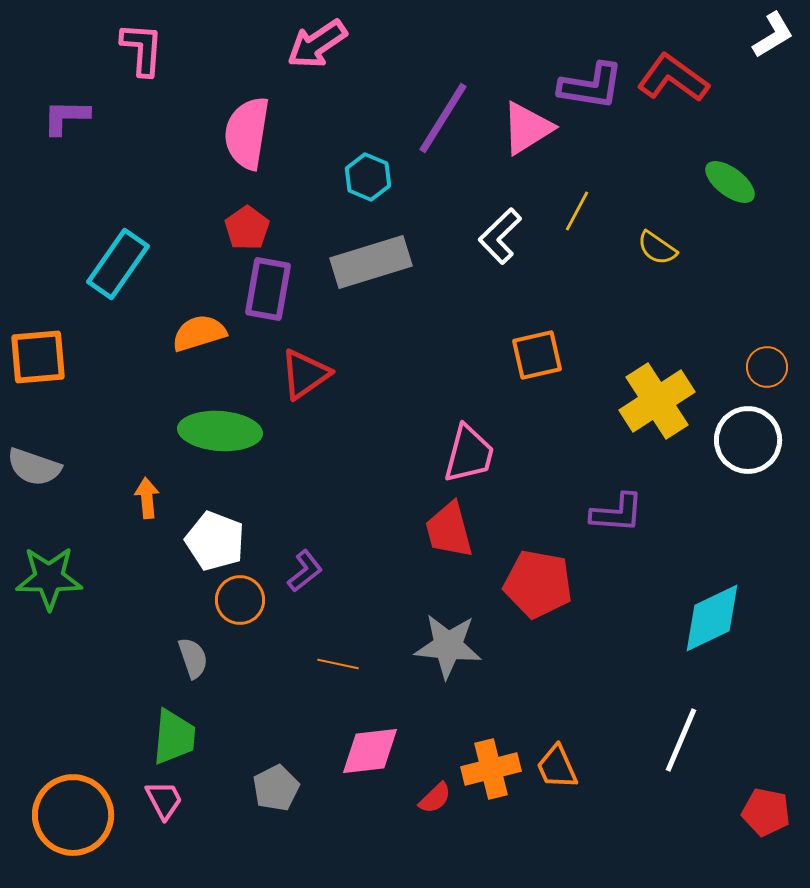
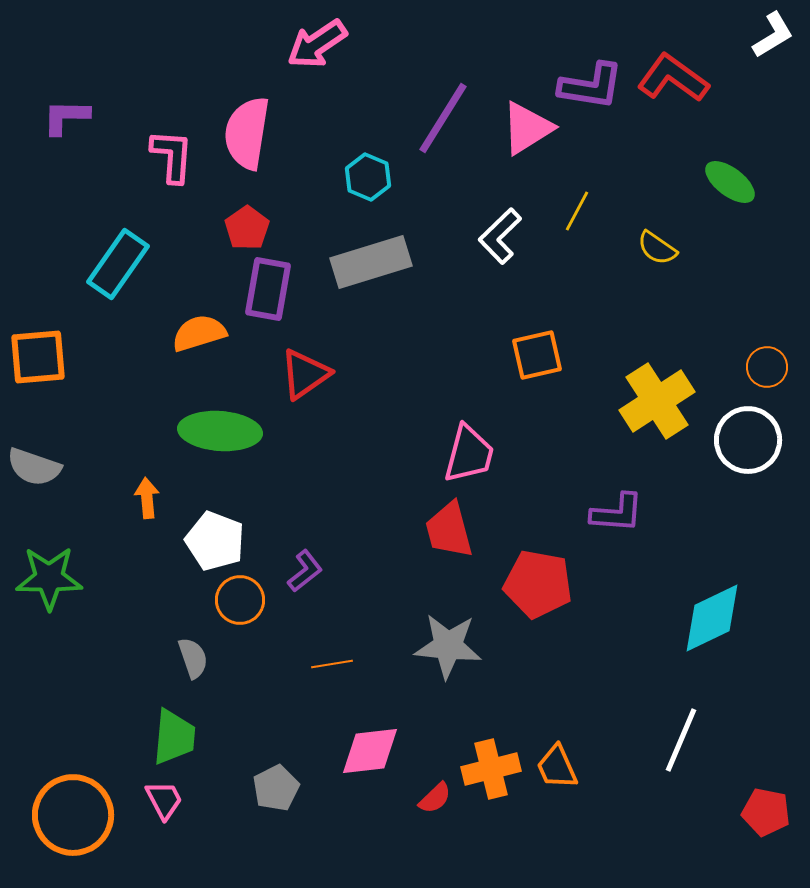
pink L-shape at (142, 49): moved 30 px right, 107 px down
orange line at (338, 664): moved 6 px left; rotated 21 degrees counterclockwise
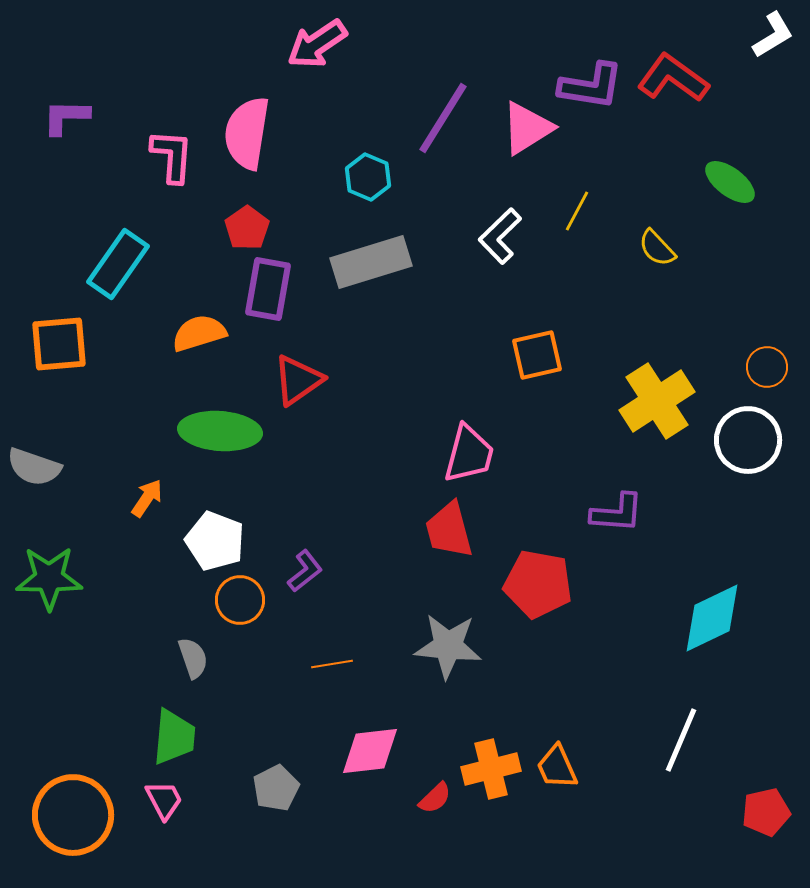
yellow semicircle at (657, 248): rotated 12 degrees clockwise
orange square at (38, 357): moved 21 px right, 13 px up
red triangle at (305, 374): moved 7 px left, 6 px down
orange arrow at (147, 498): rotated 39 degrees clockwise
red pentagon at (766, 812): rotated 24 degrees counterclockwise
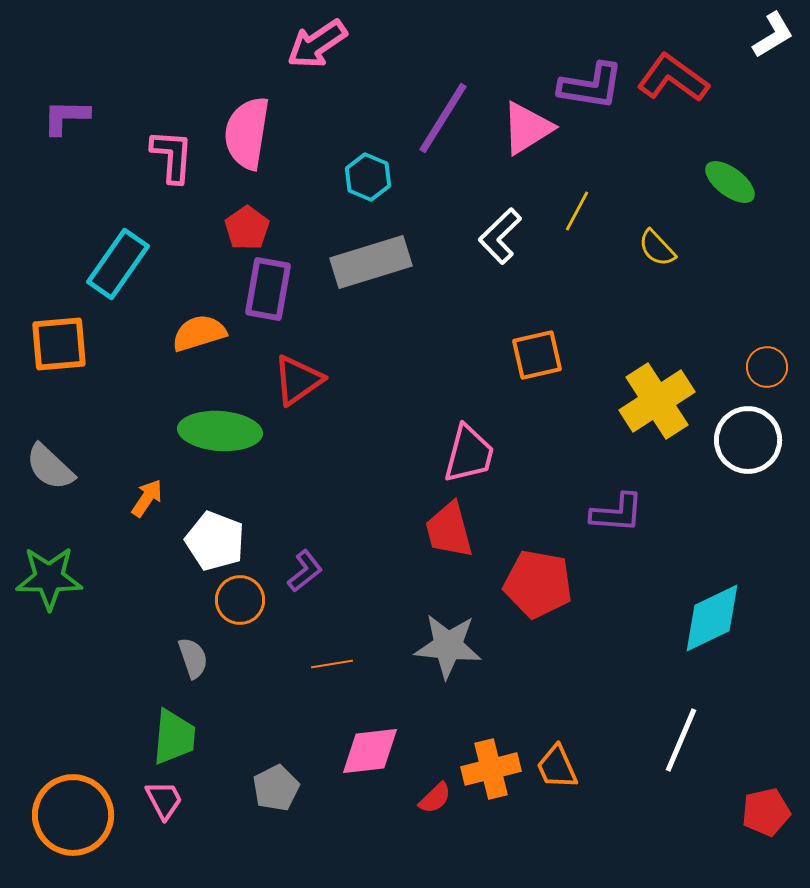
gray semicircle at (34, 467): moved 16 px right; rotated 24 degrees clockwise
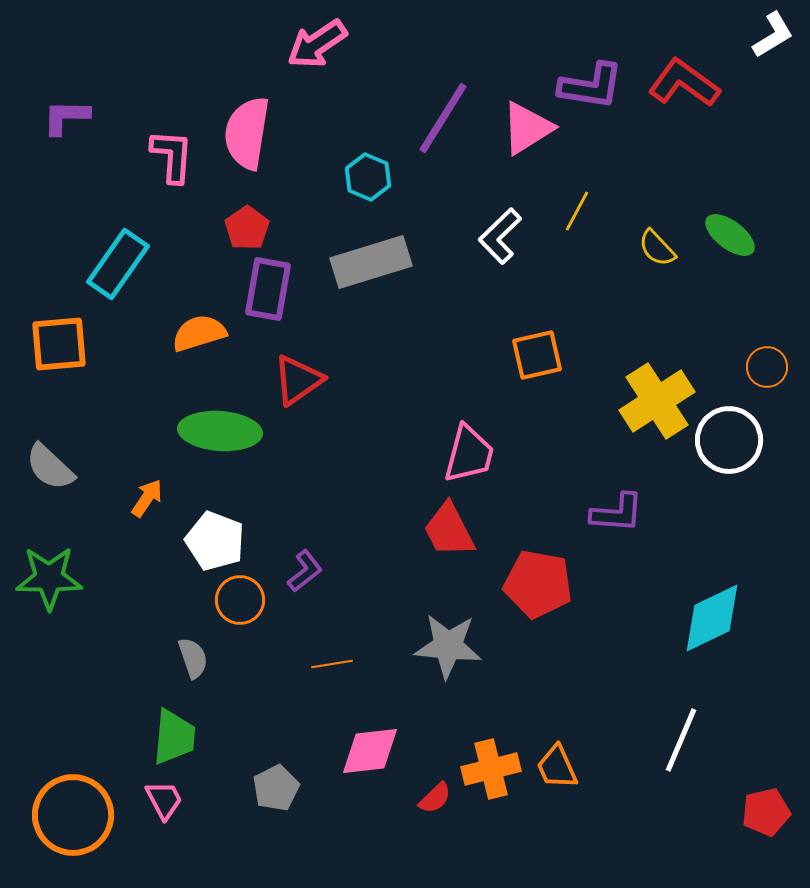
red L-shape at (673, 78): moved 11 px right, 5 px down
green ellipse at (730, 182): moved 53 px down
white circle at (748, 440): moved 19 px left
red trapezoid at (449, 530): rotated 12 degrees counterclockwise
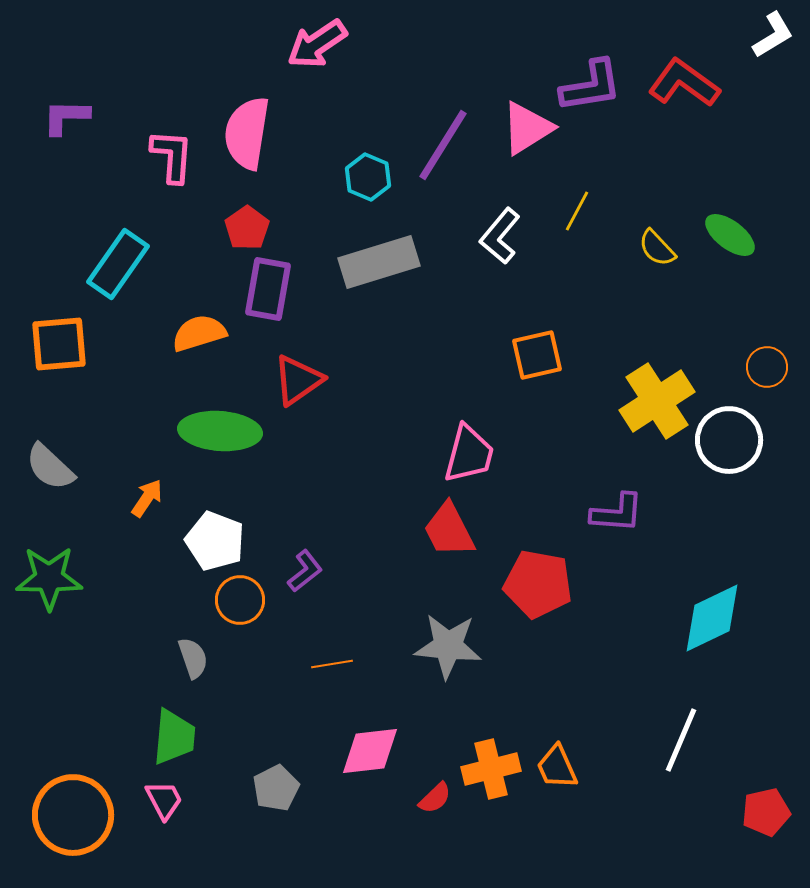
purple L-shape at (591, 86): rotated 18 degrees counterclockwise
purple line at (443, 118): moved 27 px down
white L-shape at (500, 236): rotated 6 degrees counterclockwise
gray rectangle at (371, 262): moved 8 px right
